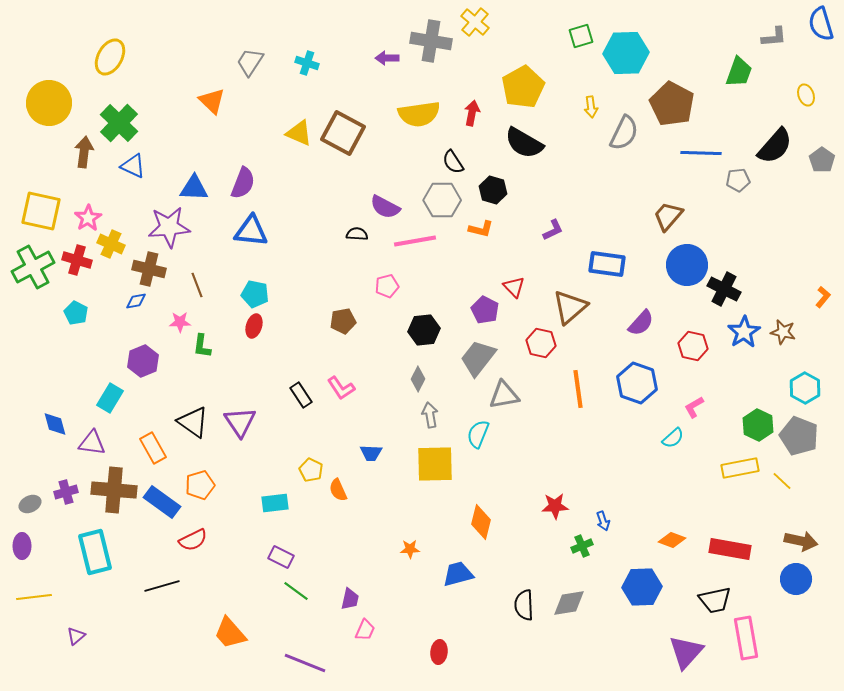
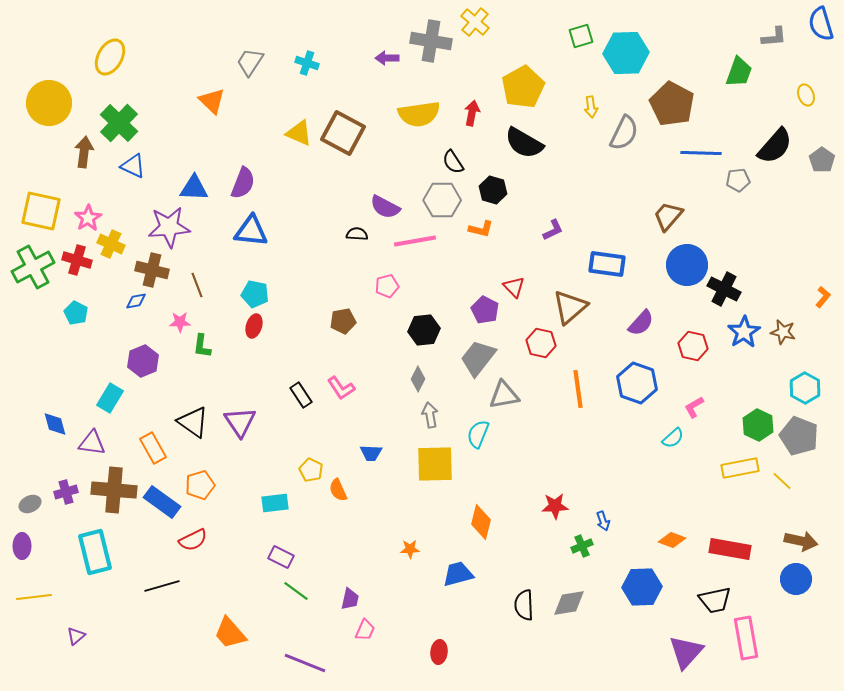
brown cross at (149, 269): moved 3 px right, 1 px down
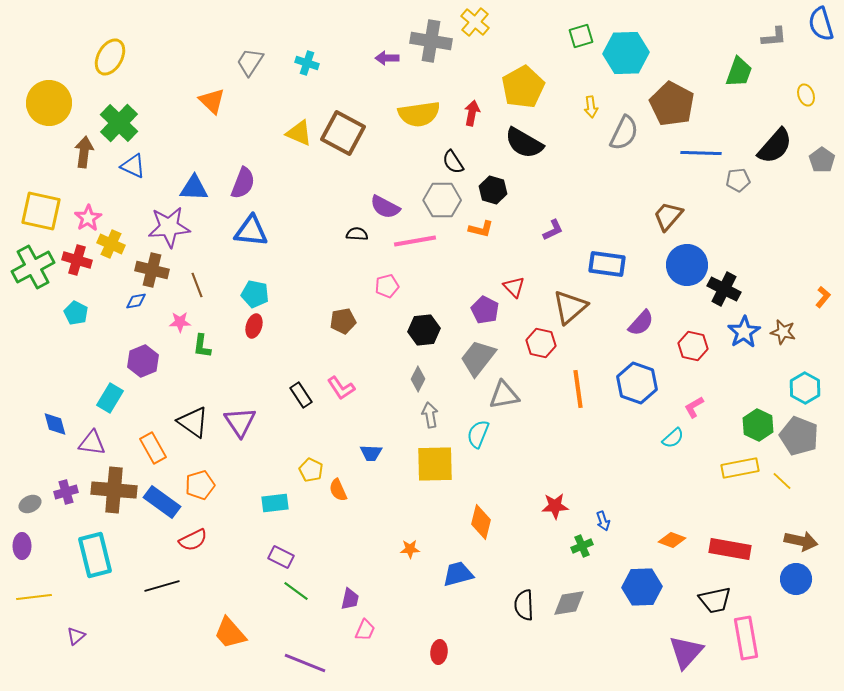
cyan rectangle at (95, 552): moved 3 px down
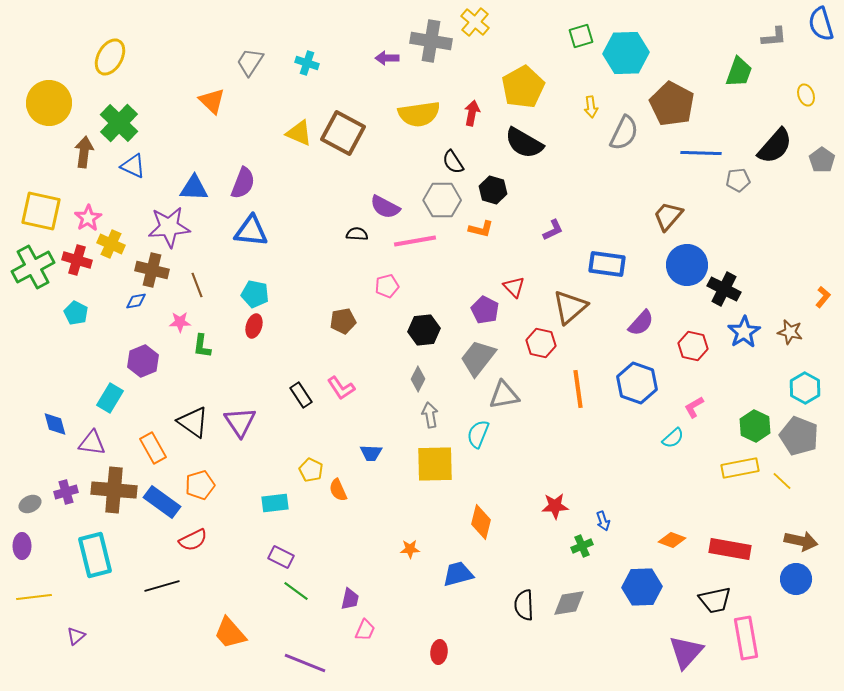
brown star at (783, 332): moved 7 px right
green hexagon at (758, 425): moved 3 px left, 1 px down
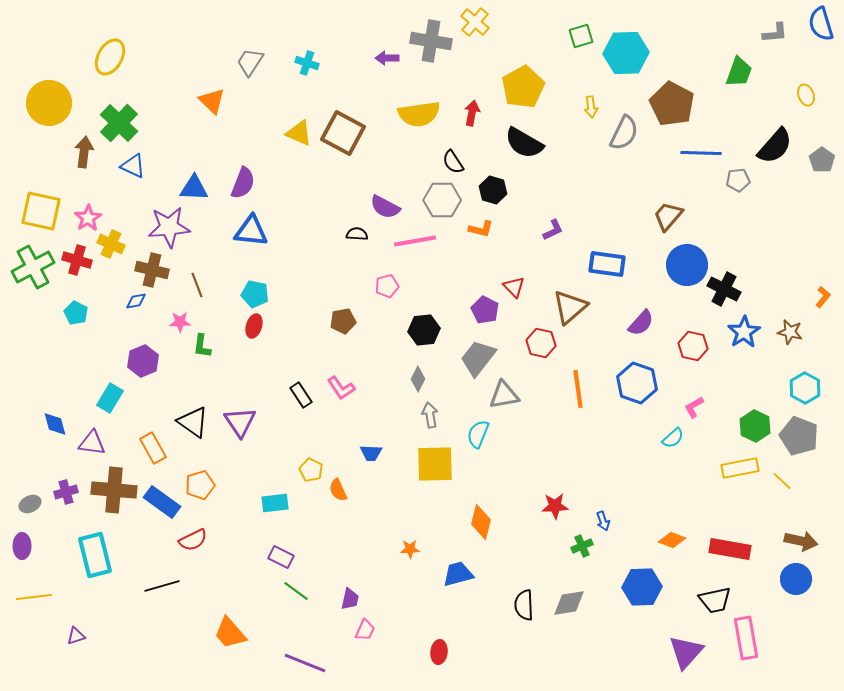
gray L-shape at (774, 37): moved 1 px right, 4 px up
purple triangle at (76, 636): rotated 24 degrees clockwise
